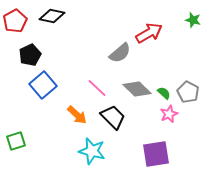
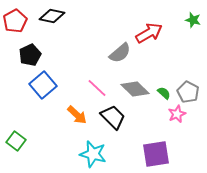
gray diamond: moved 2 px left
pink star: moved 8 px right
green square: rotated 36 degrees counterclockwise
cyan star: moved 1 px right, 3 px down
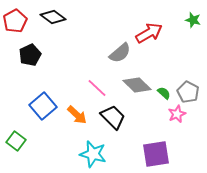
black diamond: moved 1 px right, 1 px down; rotated 25 degrees clockwise
blue square: moved 21 px down
gray diamond: moved 2 px right, 4 px up
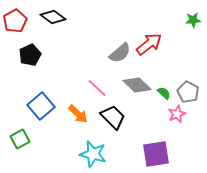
green star: rotated 21 degrees counterclockwise
red arrow: moved 11 px down; rotated 8 degrees counterclockwise
blue square: moved 2 px left
orange arrow: moved 1 px right, 1 px up
green square: moved 4 px right, 2 px up; rotated 24 degrees clockwise
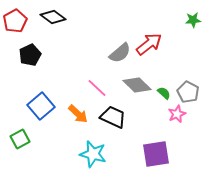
black trapezoid: rotated 20 degrees counterclockwise
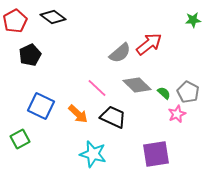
blue square: rotated 24 degrees counterclockwise
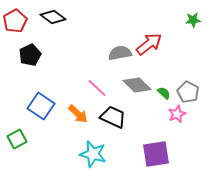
gray semicircle: rotated 150 degrees counterclockwise
blue square: rotated 8 degrees clockwise
green square: moved 3 px left
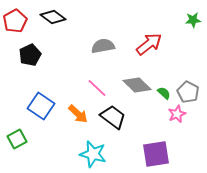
gray semicircle: moved 17 px left, 7 px up
black trapezoid: rotated 12 degrees clockwise
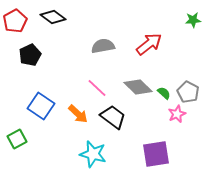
gray diamond: moved 1 px right, 2 px down
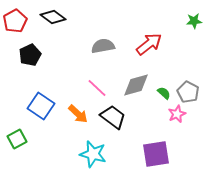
green star: moved 1 px right, 1 px down
gray diamond: moved 2 px left, 2 px up; rotated 60 degrees counterclockwise
